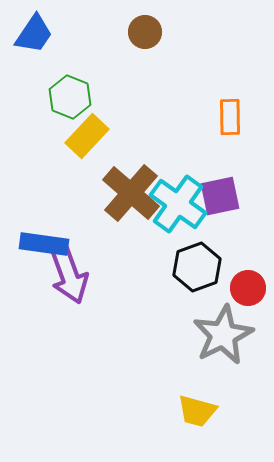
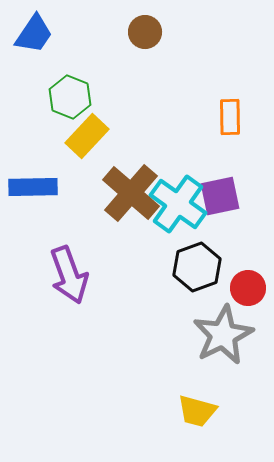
blue rectangle: moved 11 px left, 57 px up; rotated 9 degrees counterclockwise
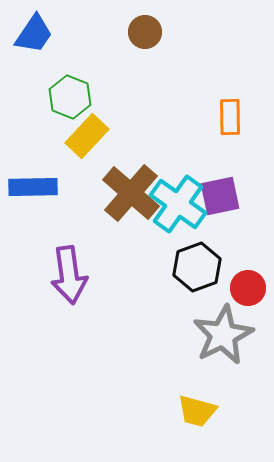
purple arrow: rotated 12 degrees clockwise
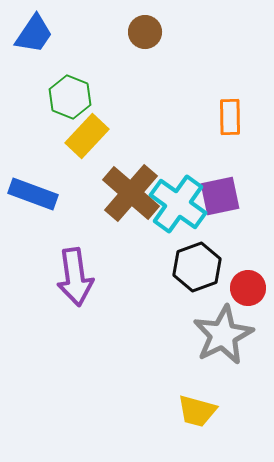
blue rectangle: moved 7 px down; rotated 21 degrees clockwise
purple arrow: moved 6 px right, 2 px down
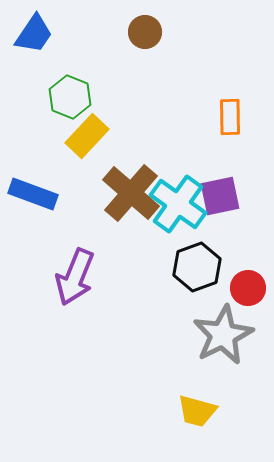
purple arrow: rotated 30 degrees clockwise
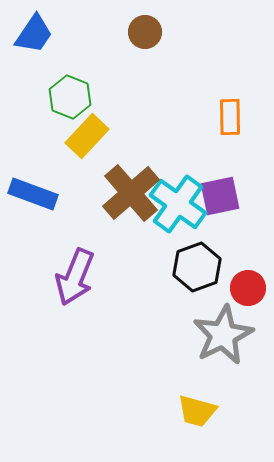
brown cross: rotated 8 degrees clockwise
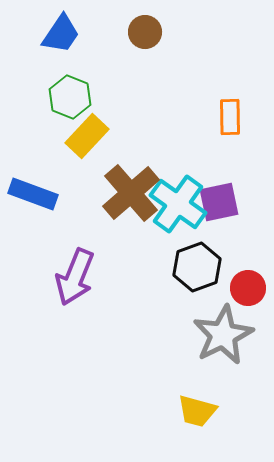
blue trapezoid: moved 27 px right
purple square: moved 1 px left, 6 px down
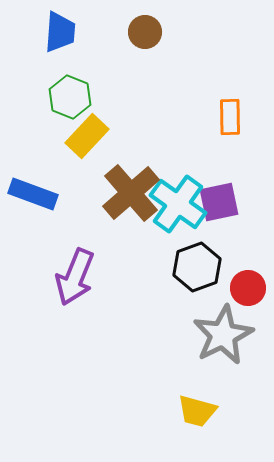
blue trapezoid: moved 1 px left, 2 px up; rotated 30 degrees counterclockwise
